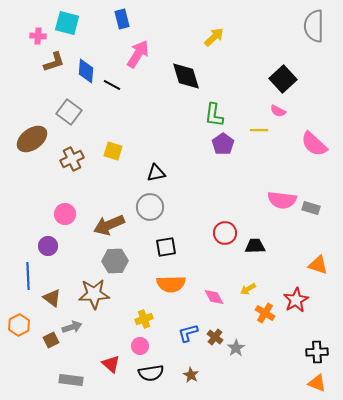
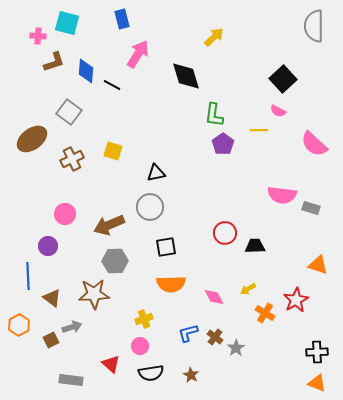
pink semicircle at (282, 200): moved 5 px up
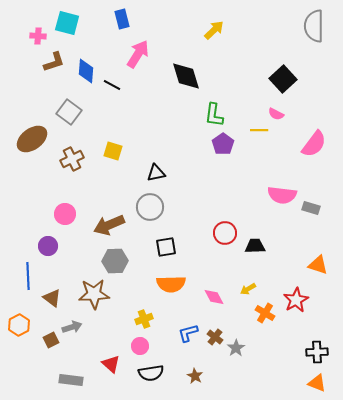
yellow arrow at (214, 37): moved 7 px up
pink semicircle at (278, 111): moved 2 px left, 3 px down
pink semicircle at (314, 144): rotated 96 degrees counterclockwise
brown star at (191, 375): moved 4 px right, 1 px down
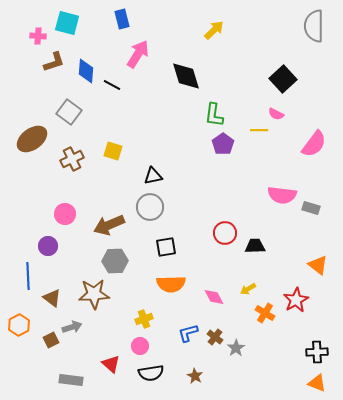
black triangle at (156, 173): moved 3 px left, 3 px down
orange triangle at (318, 265): rotated 20 degrees clockwise
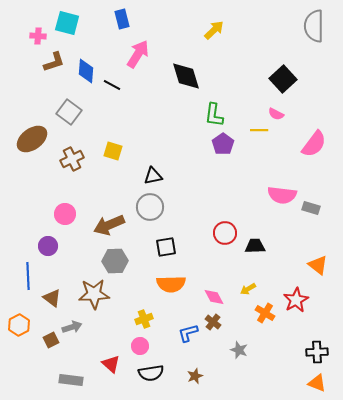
brown cross at (215, 337): moved 2 px left, 15 px up
gray star at (236, 348): moved 3 px right, 2 px down; rotated 18 degrees counterclockwise
brown star at (195, 376): rotated 21 degrees clockwise
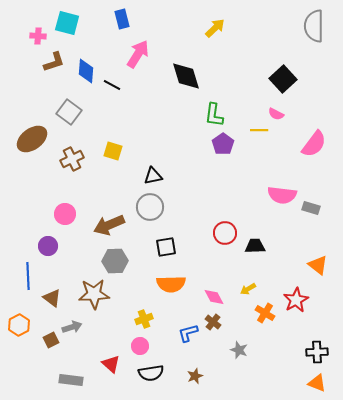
yellow arrow at (214, 30): moved 1 px right, 2 px up
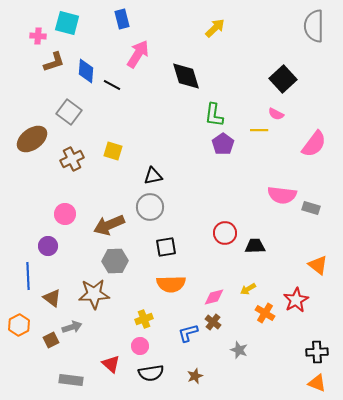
pink diamond at (214, 297): rotated 75 degrees counterclockwise
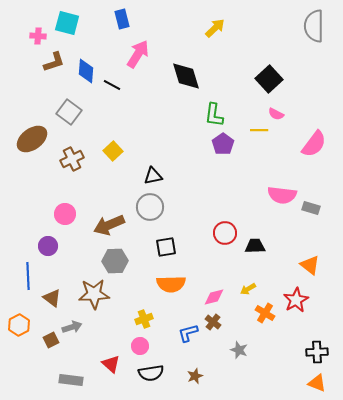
black square at (283, 79): moved 14 px left
yellow square at (113, 151): rotated 30 degrees clockwise
orange triangle at (318, 265): moved 8 px left
